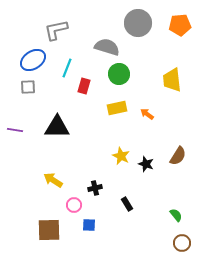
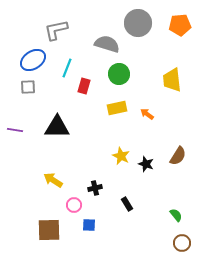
gray semicircle: moved 3 px up
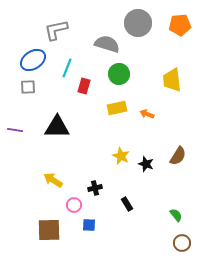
orange arrow: rotated 16 degrees counterclockwise
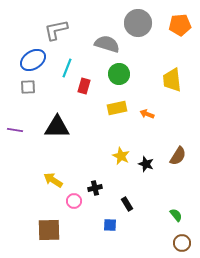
pink circle: moved 4 px up
blue square: moved 21 px right
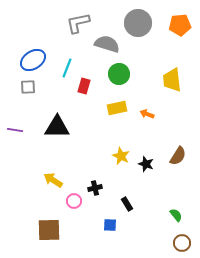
gray L-shape: moved 22 px right, 7 px up
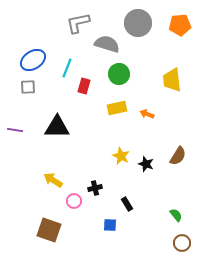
brown square: rotated 20 degrees clockwise
